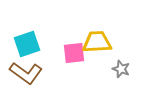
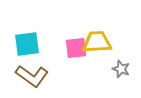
cyan square: rotated 12 degrees clockwise
pink square: moved 2 px right, 5 px up
brown L-shape: moved 6 px right, 3 px down
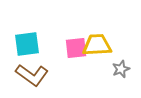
yellow trapezoid: moved 3 px down
gray star: rotated 30 degrees clockwise
brown L-shape: moved 1 px up
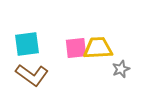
yellow trapezoid: moved 1 px right, 3 px down
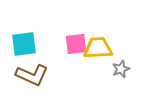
cyan square: moved 3 px left
pink square: moved 4 px up
brown L-shape: rotated 12 degrees counterclockwise
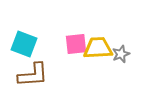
cyan square: rotated 28 degrees clockwise
gray star: moved 15 px up
brown L-shape: moved 1 px right; rotated 28 degrees counterclockwise
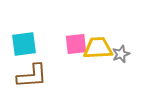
cyan square: rotated 28 degrees counterclockwise
brown L-shape: moved 1 px left, 1 px down
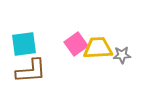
pink square: rotated 30 degrees counterclockwise
gray star: moved 1 px right, 1 px down; rotated 18 degrees clockwise
brown L-shape: moved 1 px left, 5 px up
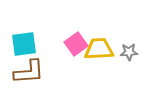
yellow trapezoid: moved 1 px right, 1 px down
gray star: moved 7 px right, 3 px up
brown L-shape: moved 2 px left, 1 px down
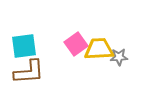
cyan square: moved 2 px down
gray star: moved 10 px left, 5 px down
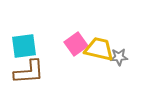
yellow trapezoid: rotated 16 degrees clockwise
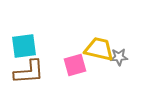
pink square: moved 1 px left, 21 px down; rotated 20 degrees clockwise
